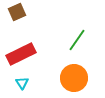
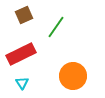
brown square: moved 7 px right, 3 px down
green line: moved 21 px left, 13 px up
orange circle: moved 1 px left, 2 px up
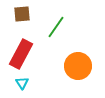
brown square: moved 2 px left, 1 px up; rotated 18 degrees clockwise
red rectangle: rotated 36 degrees counterclockwise
orange circle: moved 5 px right, 10 px up
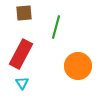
brown square: moved 2 px right, 1 px up
green line: rotated 20 degrees counterclockwise
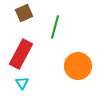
brown square: rotated 18 degrees counterclockwise
green line: moved 1 px left
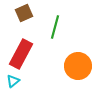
cyan triangle: moved 9 px left, 2 px up; rotated 24 degrees clockwise
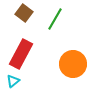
brown square: rotated 30 degrees counterclockwise
green line: moved 8 px up; rotated 15 degrees clockwise
orange circle: moved 5 px left, 2 px up
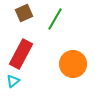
brown square: rotated 30 degrees clockwise
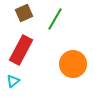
red rectangle: moved 4 px up
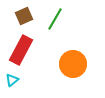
brown square: moved 3 px down
cyan triangle: moved 1 px left, 1 px up
